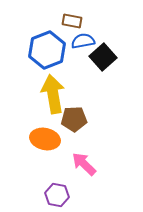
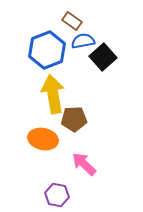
brown rectangle: rotated 24 degrees clockwise
orange ellipse: moved 2 px left
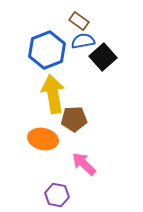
brown rectangle: moved 7 px right
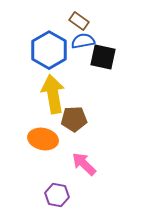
blue hexagon: moved 2 px right; rotated 9 degrees counterclockwise
black square: rotated 36 degrees counterclockwise
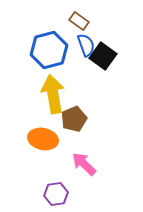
blue semicircle: moved 3 px right, 4 px down; rotated 80 degrees clockwise
blue hexagon: rotated 15 degrees clockwise
black square: moved 1 px up; rotated 24 degrees clockwise
brown pentagon: rotated 20 degrees counterclockwise
purple hexagon: moved 1 px left, 1 px up; rotated 20 degrees counterclockwise
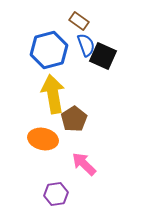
black square: rotated 12 degrees counterclockwise
brown pentagon: rotated 10 degrees counterclockwise
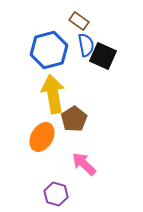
blue semicircle: rotated 10 degrees clockwise
orange ellipse: moved 1 px left, 2 px up; rotated 72 degrees counterclockwise
purple hexagon: rotated 25 degrees clockwise
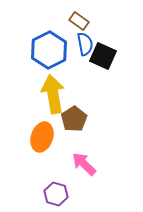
blue semicircle: moved 1 px left, 1 px up
blue hexagon: rotated 12 degrees counterclockwise
orange ellipse: rotated 12 degrees counterclockwise
